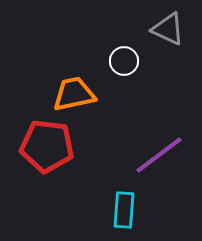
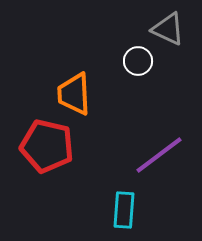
white circle: moved 14 px right
orange trapezoid: rotated 81 degrees counterclockwise
red pentagon: rotated 6 degrees clockwise
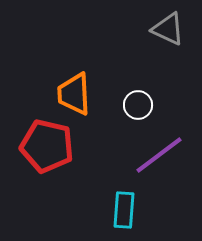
white circle: moved 44 px down
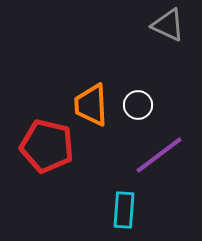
gray triangle: moved 4 px up
orange trapezoid: moved 17 px right, 11 px down
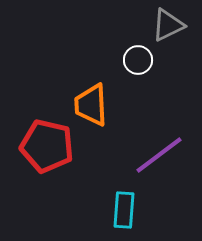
gray triangle: rotated 51 degrees counterclockwise
white circle: moved 45 px up
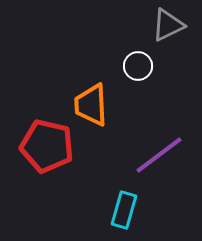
white circle: moved 6 px down
cyan rectangle: rotated 12 degrees clockwise
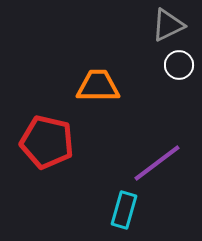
white circle: moved 41 px right, 1 px up
orange trapezoid: moved 7 px right, 19 px up; rotated 93 degrees clockwise
red pentagon: moved 4 px up
purple line: moved 2 px left, 8 px down
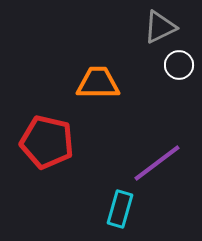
gray triangle: moved 8 px left, 2 px down
orange trapezoid: moved 3 px up
cyan rectangle: moved 4 px left, 1 px up
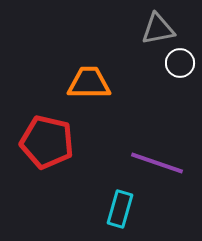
gray triangle: moved 2 px left, 2 px down; rotated 15 degrees clockwise
white circle: moved 1 px right, 2 px up
orange trapezoid: moved 9 px left
purple line: rotated 56 degrees clockwise
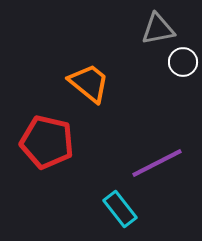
white circle: moved 3 px right, 1 px up
orange trapezoid: rotated 39 degrees clockwise
purple line: rotated 46 degrees counterclockwise
cyan rectangle: rotated 54 degrees counterclockwise
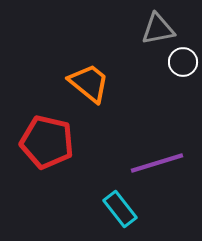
purple line: rotated 10 degrees clockwise
